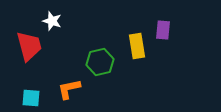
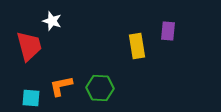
purple rectangle: moved 5 px right, 1 px down
green hexagon: moved 26 px down; rotated 16 degrees clockwise
orange L-shape: moved 8 px left, 3 px up
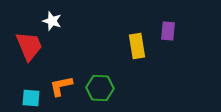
red trapezoid: rotated 8 degrees counterclockwise
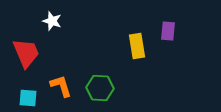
red trapezoid: moved 3 px left, 7 px down
orange L-shape: rotated 85 degrees clockwise
cyan square: moved 3 px left
